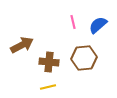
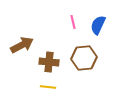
blue semicircle: rotated 24 degrees counterclockwise
yellow line: rotated 21 degrees clockwise
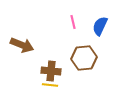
blue semicircle: moved 2 px right, 1 px down
brown arrow: rotated 50 degrees clockwise
brown cross: moved 2 px right, 9 px down
yellow line: moved 2 px right, 2 px up
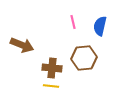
blue semicircle: rotated 12 degrees counterclockwise
brown cross: moved 1 px right, 3 px up
yellow line: moved 1 px right, 1 px down
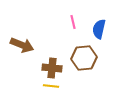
blue semicircle: moved 1 px left, 3 px down
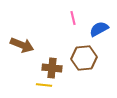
pink line: moved 4 px up
blue semicircle: rotated 48 degrees clockwise
yellow line: moved 7 px left, 1 px up
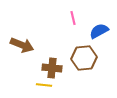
blue semicircle: moved 2 px down
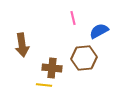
brown arrow: rotated 60 degrees clockwise
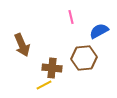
pink line: moved 2 px left, 1 px up
brown arrow: rotated 15 degrees counterclockwise
yellow line: rotated 35 degrees counterclockwise
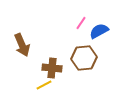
pink line: moved 10 px right, 6 px down; rotated 48 degrees clockwise
